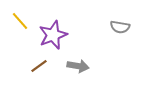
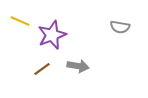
yellow line: rotated 24 degrees counterclockwise
purple star: moved 1 px left
brown line: moved 3 px right, 3 px down
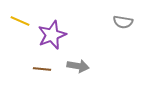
gray semicircle: moved 3 px right, 5 px up
brown line: rotated 42 degrees clockwise
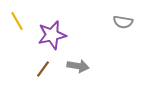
yellow line: moved 3 px left; rotated 36 degrees clockwise
purple star: rotated 8 degrees clockwise
brown line: moved 1 px right; rotated 60 degrees counterclockwise
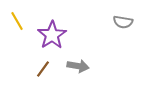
purple star: rotated 20 degrees counterclockwise
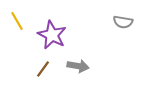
purple star: rotated 12 degrees counterclockwise
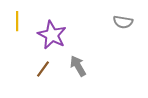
yellow line: rotated 30 degrees clockwise
gray arrow: rotated 130 degrees counterclockwise
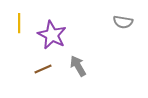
yellow line: moved 2 px right, 2 px down
brown line: rotated 30 degrees clockwise
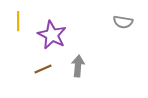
yellow line: moved 1 px left, 2 px up
gray arrow: rotated 35 degrees clockwise
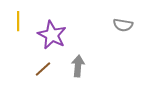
gray semicircle: moved 3 px down
brown line: rotated 18 degrees counterclockwise
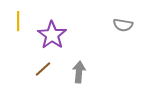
purple star: rotated 8 degrees clockwise
gray arrow: moved 1 px right, 6 px down
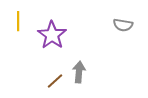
brown line: moved 12 px right, 12 px down
